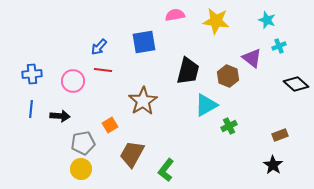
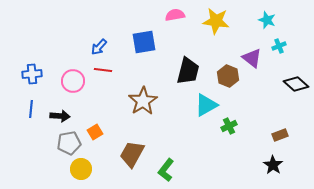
orange square: moved 15 px left, 7 px down
gray pentagon: moved 14 px left
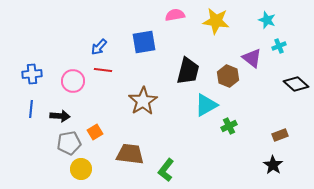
brown trapezoid: moved 2 px left; rotated 68 degrees clockwise
